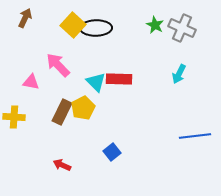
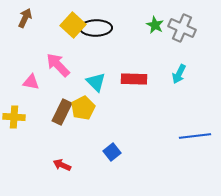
red rectangle: moved 15 px right
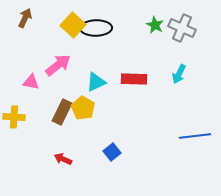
pink arrow: rotated 96 degrees clockwise
cyan triangle: rotated 50 degrees clockwise
yellow pentagon: rotated 15 degrees counterclockwise
red arrow: moved 1 px right, 6 px up
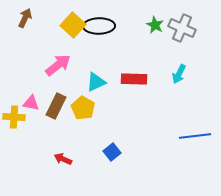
black ellipse: moved 3 px right, 2 px up
pink triangle: moved 21 px down
brown rectangle: moved 6 px left, 6 px up
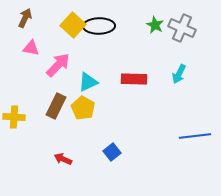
pink arrow: rotated 8 degrees counterclockwise
cyan triangle: moved 8 px left
pink triangle: moved 55 px up
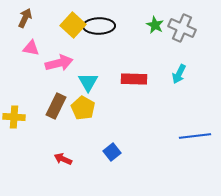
pink arrow: moved 1 px right, 2 px up; rotated 32 degrees clockwise
cyan triangle: rotated 35 degrees counterclockwise
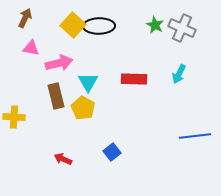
brown rectangle: moved 10 px up; rotated 40 degrees counterclockwise
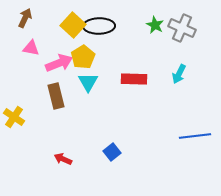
pink arrow: rotated 8 degrees counterclockwise
yellow pentagon: moved 51 px up; rotated 10 degrees clockwise
yellow cross: rotated 30 degrees clockwise
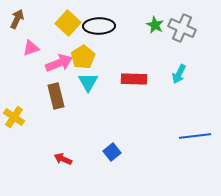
brown arrow: moved 8 px left, 1 px down
yellow square: moved 5 px left, 2 px up
pink triangle: rotated 30 degrees counterclockwise
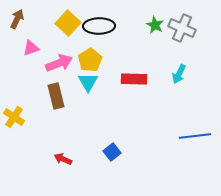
yellow pentagon: moved 7 px right, 3 px down
